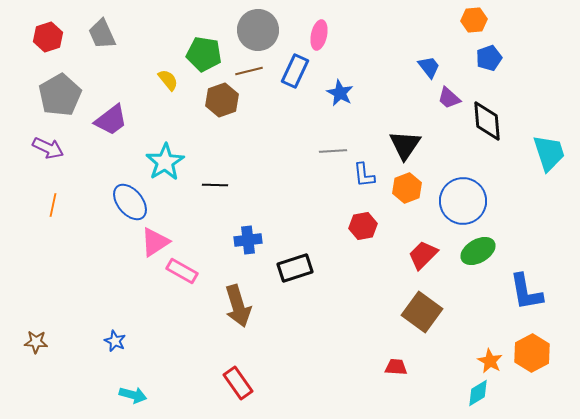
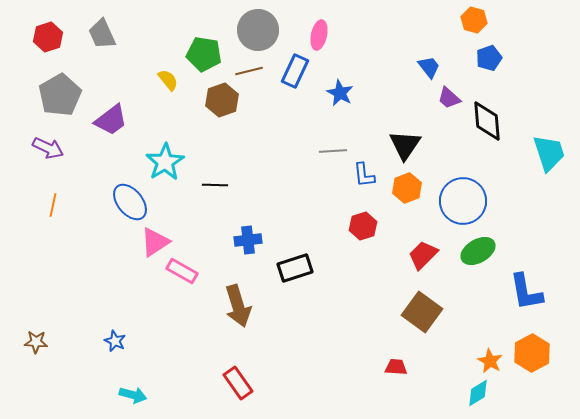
orange hexagon at (474, 20): rotated 20 degrees clockwise
red hexagon at (363, 226): rotated 8 degrees counterclockwise
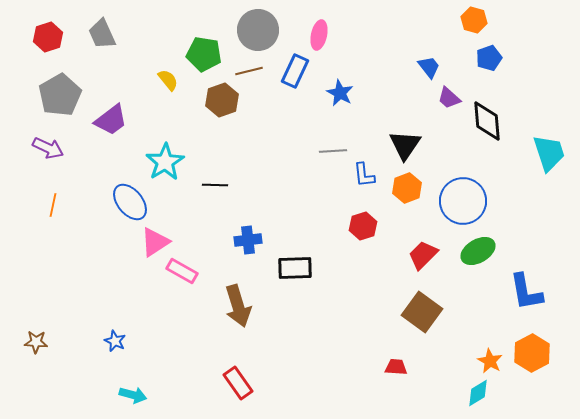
black rectangle at (295, 268): rotated 16 degrees clockwise
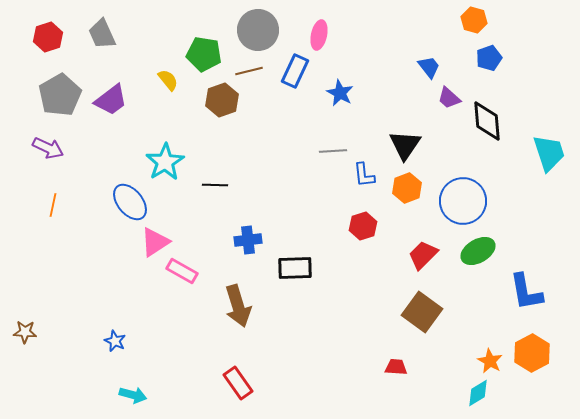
purple trapezoid at (111, 120): moved 20 px up
brown star at (36, 342): moved 11 px left, 10 px up
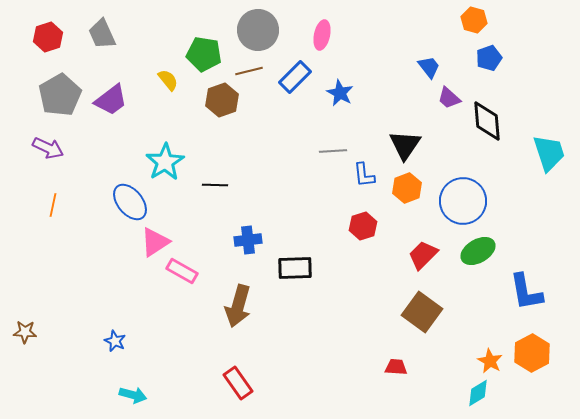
pink ellipse at (319, 35): moved 3 px right
blue rectangle at (295, 71): moved 6 px down; rotated 20 degrees clockwise
brown arrow at (238, 306): rotated 33 degrees clockwise
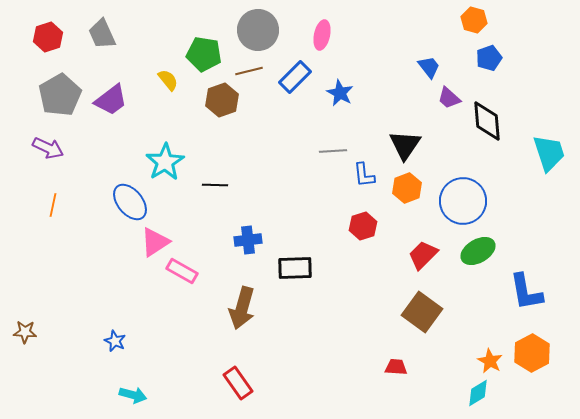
brown arrow at (238, 306): moved 4 px right, 2 px down
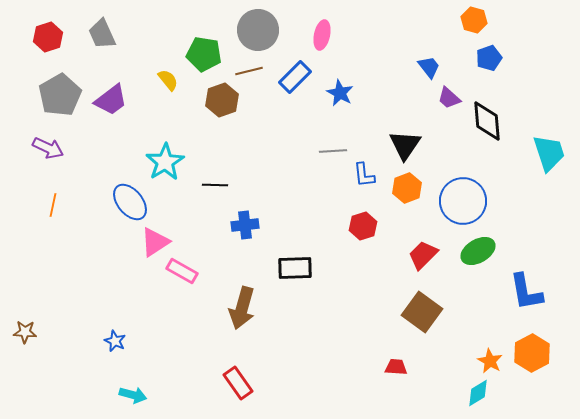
blue cross at (248, 240): moved 3 px left, 15 px up
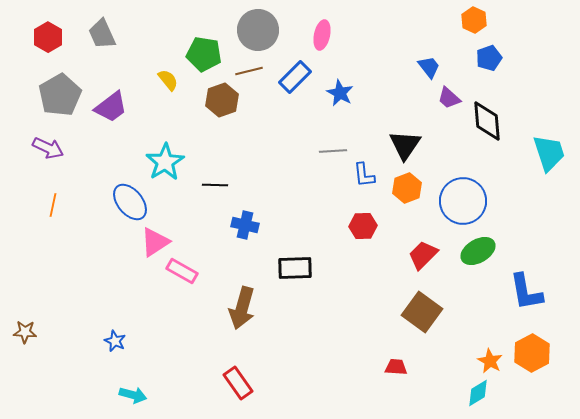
orange hexagon at (474, 20): rotated 10 degrees clockwise
red hexagon at (48, 37): rotated 12 degrees counterclockwise
purple trapezoid at (111, 100): moved 7 px down
blue cross at (245, 225): rotated 20 degrees clockwise
red hexagon at (363, 226): rotated 16 degrees clockwise
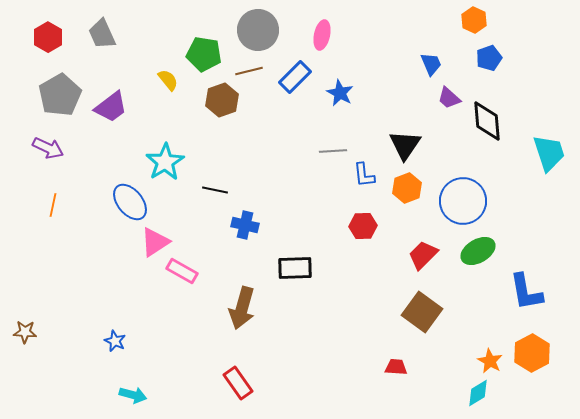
blue trapezoid at (429, 67): moved 2 px right, 3 px up; rotated 15 degrees clockwise
black line at (215, 185): moved 5 px down; rotated 10 degrees clockwise
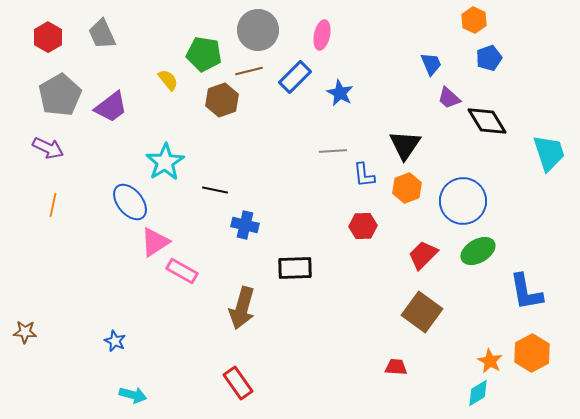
black diamond at (487, 121): rotated 27 degrees counterclockwise
